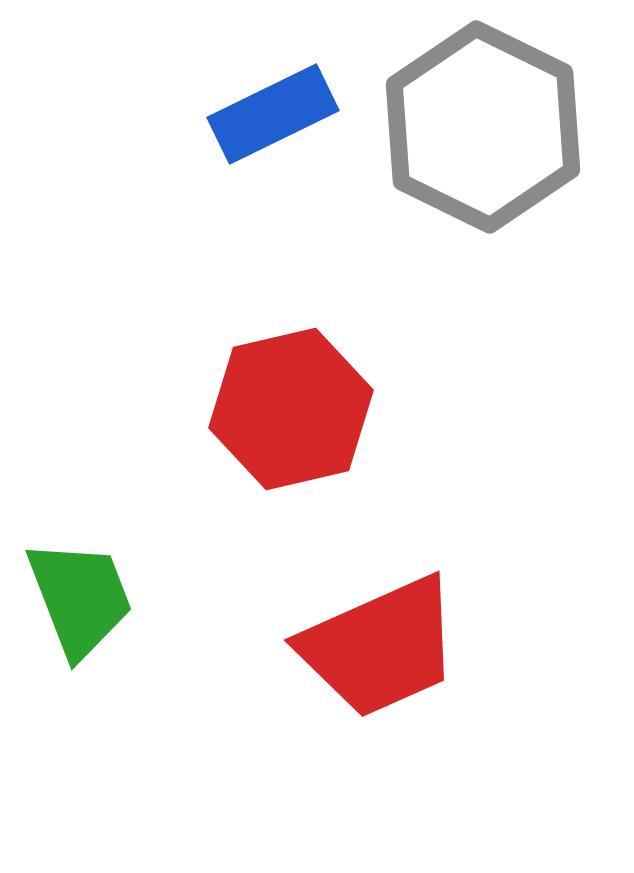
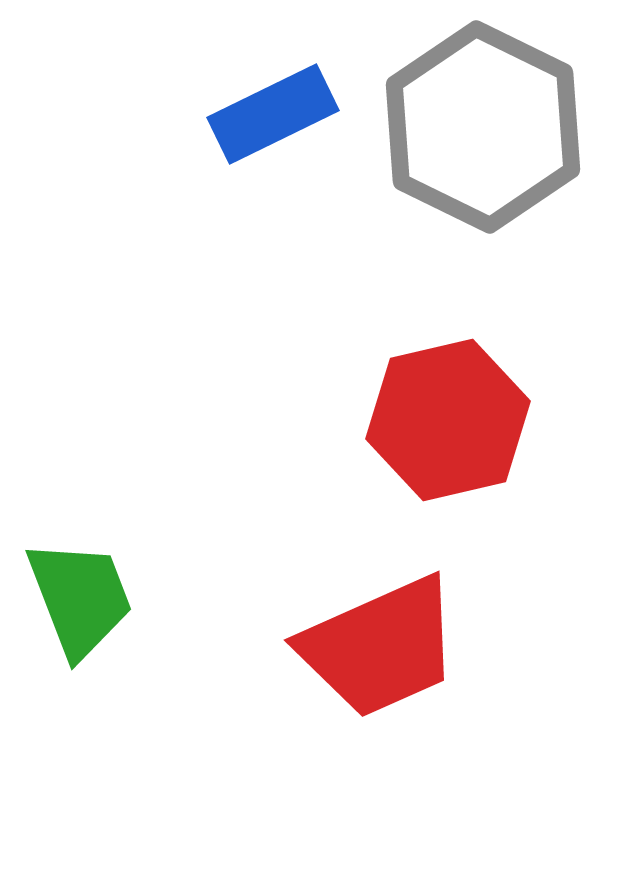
red hexagon: moved 157 px right, 11 px down
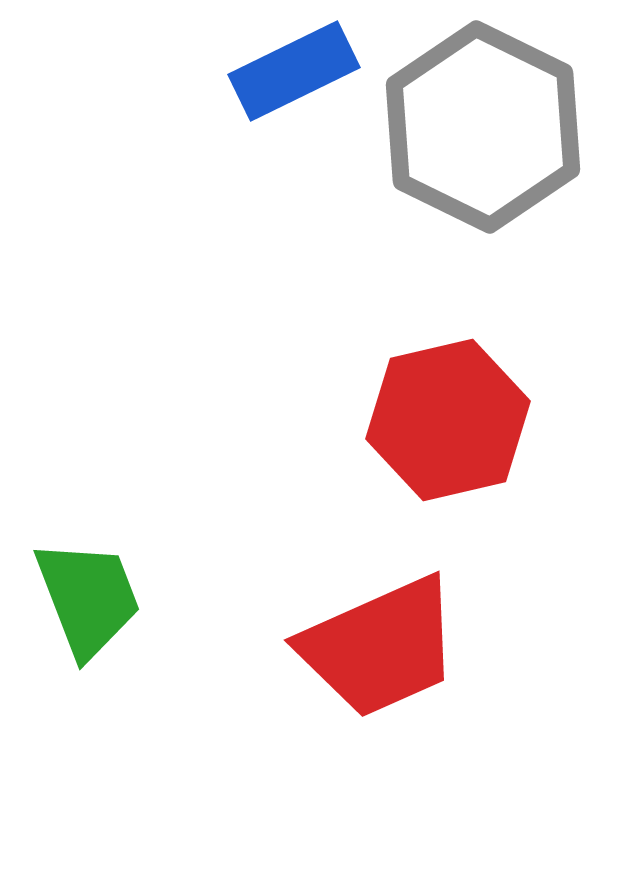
blue rectangle: moved 21 px right, 43 px up
green trapezoid: moved 8 px right
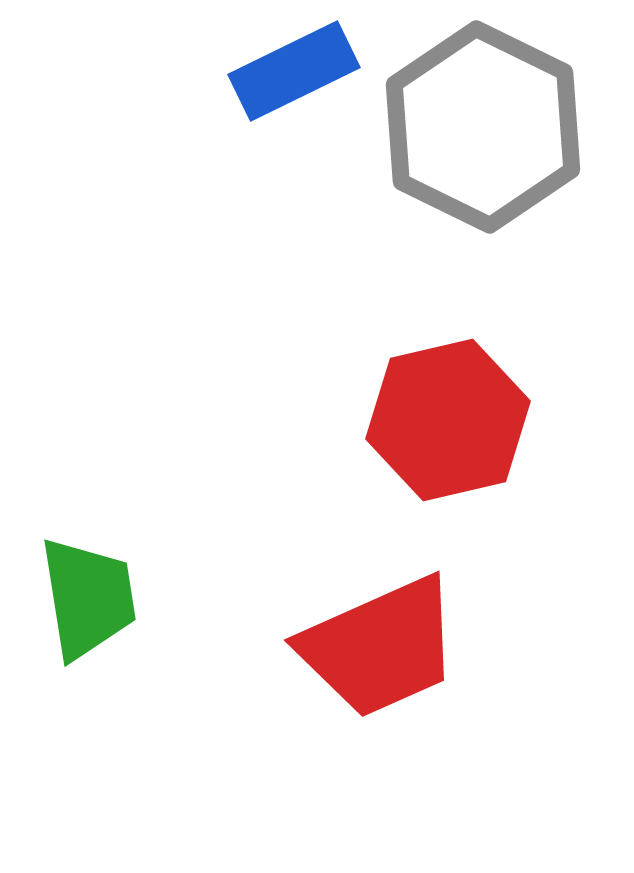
green trapezoid: rotated 12 degrees clockwise
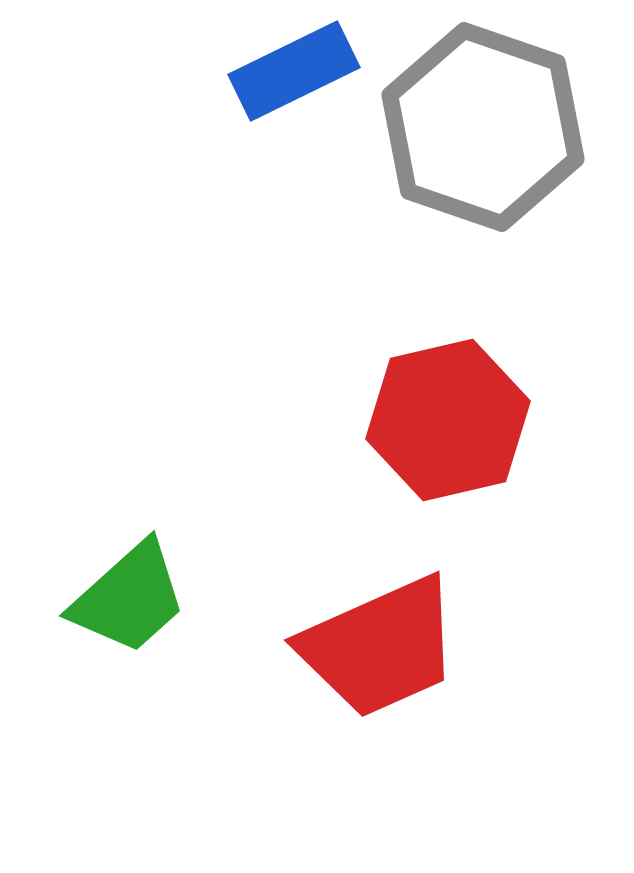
gray hexagon: rotated 7 degrees counterclockwise
green trapezoid: moved 41 px right; rotated 57 degrees clockwise
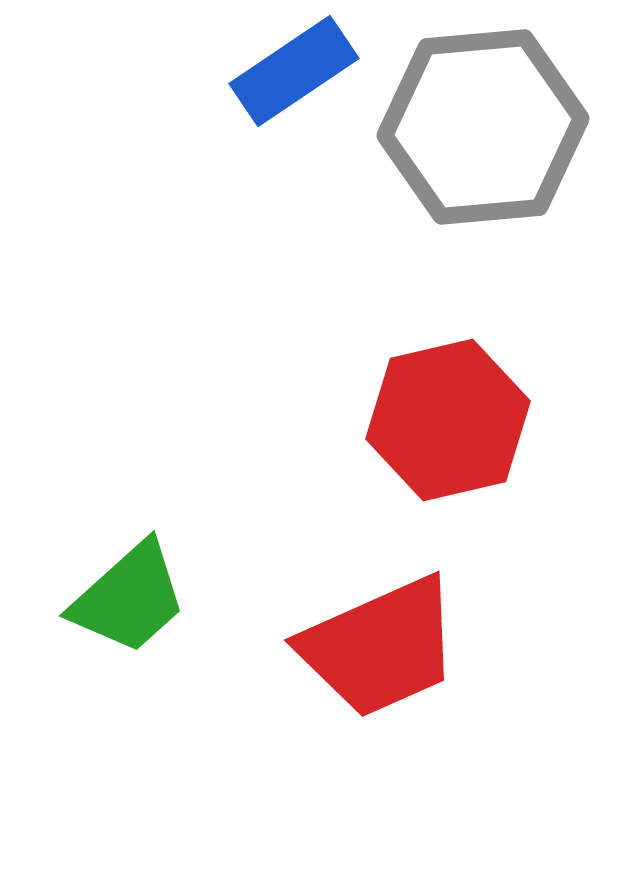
blue rectangle: rotated 8 degrees counterclockwise
gray hexagon: rotated 24 degrees counterclockwise
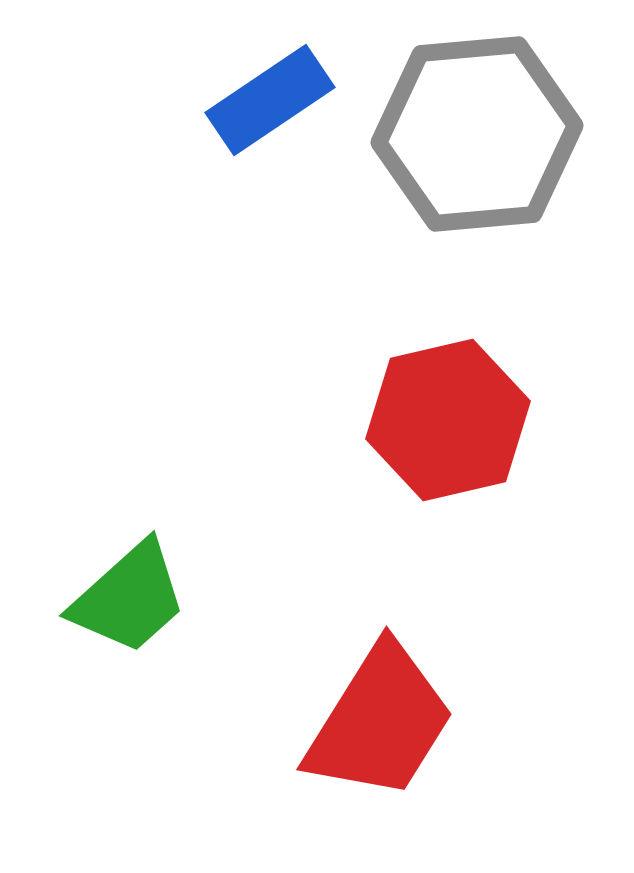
blue rectangle: moved 24 px left, 29 px down
gray hexagon: moved 6 px left, 7 px down
red trapezoid: moved 75 px down; rotated 34 degrees counterclockwise
